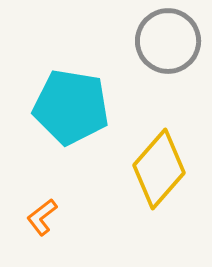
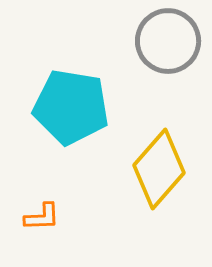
orange L-shape: rotated 144 degrees counterclockwise
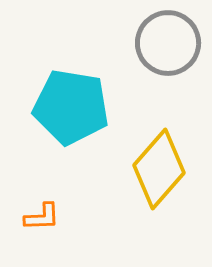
gray circle: moved 2 px down
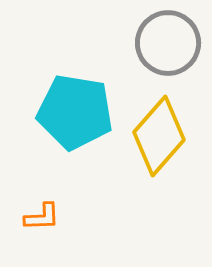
cyan pentagon: moved 4 px right, 5 px down
yellow diamond: moved 33 px up
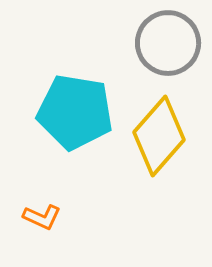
orange L-shape: rotated 27 degrees clockwise
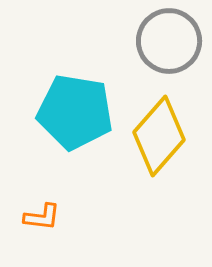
gray circle: moved 1 px right, 2 px up
orange L-shape: rotated 18 degrees counterclockwise
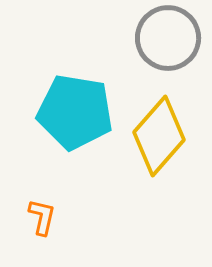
gray circle: moved 1 px left, 3 px up
orange L-shape: rotated 84 degrees counterclockwise
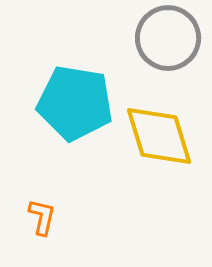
cyan pentagon: moved 9 px up
yellow diamond: rotated 58 degrees counterclockwise
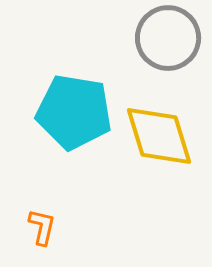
cyan pentagon: moved 1 px left, 9 px down
orange L-shape: moved 10 px down
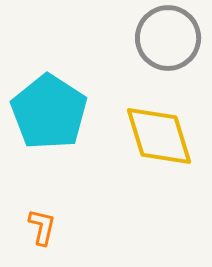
cyan pentagon: moved 25 px left; rotated 24 degrees clockwise
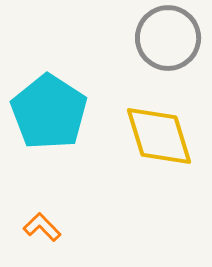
orange L-shape: rotated 57 degrees counterclockwise
